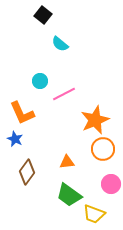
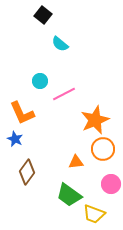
orange triangle: moved 9 px right
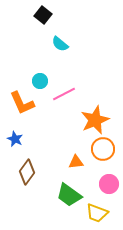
orange L-shape: moved 10 px up
pink circle: moved 2 px left
yellow trapezoid: moved 3 px right, 1 px up
